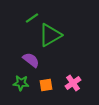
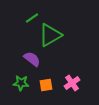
purple semicircle: moved 1 px right, 1 px up
pink cross: moved 1 px left
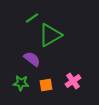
pink cross: moved 1 px right, 2 px up
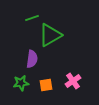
green line: rotated 16 degrees clockwise
purple semicircle: rotated 60 degrees clockwise
green star: rotated 14 degrees counterclockwise
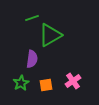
green star: rotated 21 degrees counterclockwise
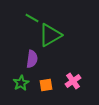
green line: rotated 48 degrees clockwise
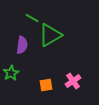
purple semicircle: moved 10 px left, 14 px up
green star: moved 10 px left, 10 px up
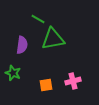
green line: moved 6 px right, 1 px down
green triangle: moved 3 px right, 4 px down; rotated 20 degrees clockwise
green star: moved 2 px right; rotated 21 degrees counterclockwise
pink cross: rotated 21 degrees clockwise
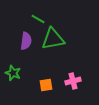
purple semicircle: moved 4 px right, 4 px up
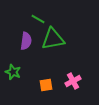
green star: moved 1 px up
pink cross: rotated 14 degrees counterclockwise
